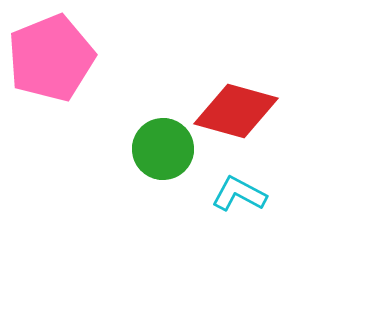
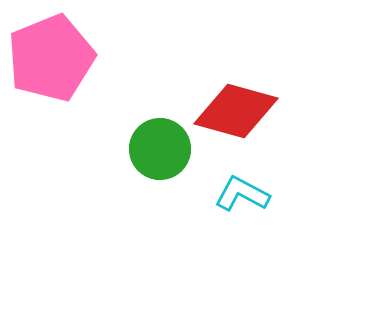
green circle: moved 3 px left
cyan L-shape: moved 3 px right
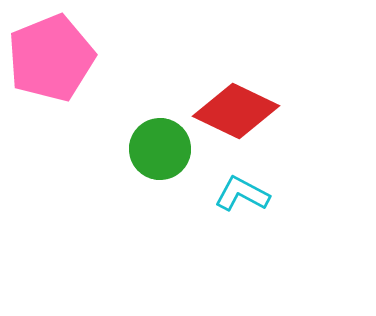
red diamond: rotated 10 degrees clockwise
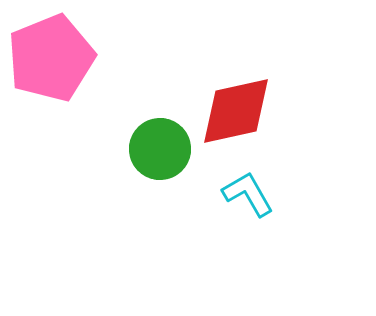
red diamond: rotated 38 degrees counterclockwise
cyan L-shape: moved 6 px right; rotated 32 degrees clockwise
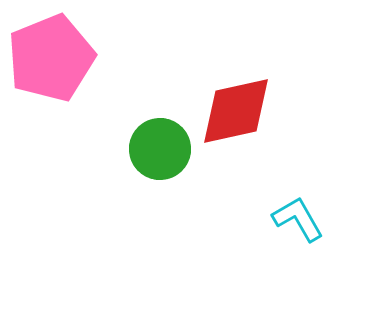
cyan L-shape: moved 50 px right, 25 px down
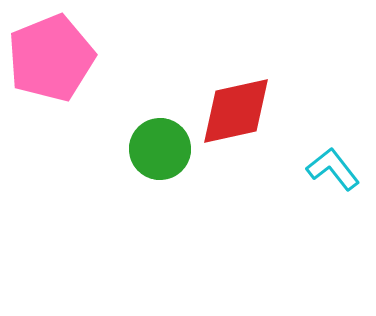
cyan L-shape: moved 35 px right, 50 px up; rotated 8 degrees counterclockwise
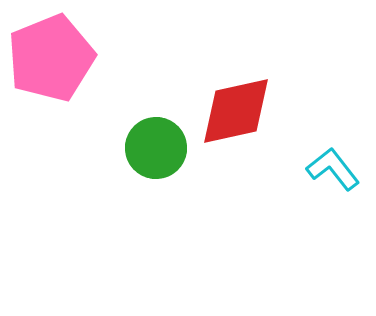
green circle: moved 4 px left, 1 px up
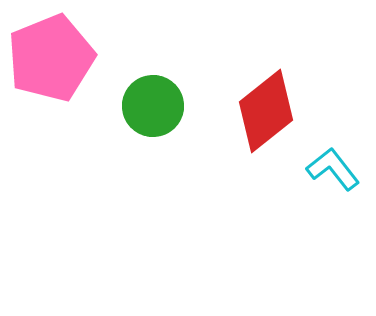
red diamond: moved 30 px right; rotated 26 degrees counterclockwise
green circle: moved 3 px left, 42 px up
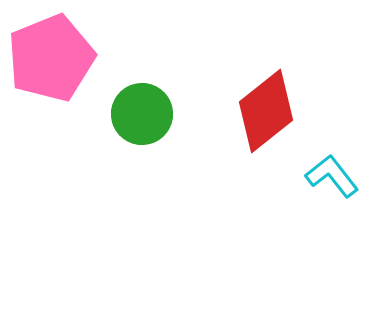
green circle: moved 11 px left, 8 px down
cyan L-shape: moved 1 px left, 7 px down
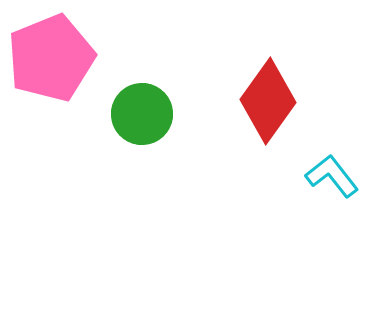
red diamond: moved 2 px right, 10 px up; rotated 16 degrees counterclockwise
